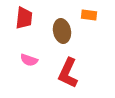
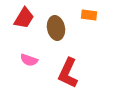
red trapezoid: rotated 25 degrees clockwise
brown ellipse: moved 6 px left, 3 px up
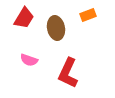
orange rectangle: moved 1 px left; rotated 28 degrees counterclockwise
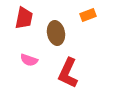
red trapezoid: rotated 20 degrees counterclockwise
brown ellipse: moved 5 px down
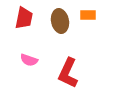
orange rectangle: rotated 21 degrees clockwise
brown ellipse: moved 4 px right, 12 px up
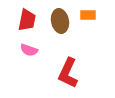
red trapezoid: moved 3 px right, 2 px down
pink semicircle: moved 10 px up
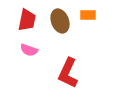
brown ellipse: rotated 10 degrees counterclockwise
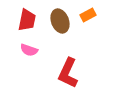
orange rectangle: rotated 28 degrees counterclockwise
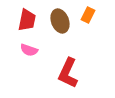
orange rectangle: rotated 35 degrees counterclockwise
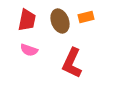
orange rectangle: moved 2 px left, 2 px down; rotated 49 degrees clockwise
red L-shape: moved 4 px right, 10 px up
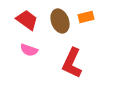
red trapezoid: rotated 65 degrees counterclockwise
